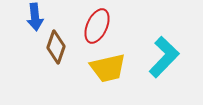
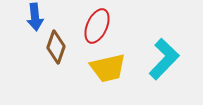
cyan L-shape: moved 2 px down
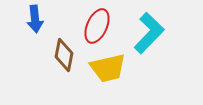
blue arrow: moved 2 px down
brown diamond: moved 8 px right, 8 px down; rotated 8 degrees counterclockwise
cyan L-shape: moved 15 px left, 26 px up
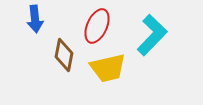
cyan L-shape: moved 3 px right, 2 px down
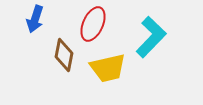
blue arrow: rotated 24 degrees clockwise
red ellipse: moved 4 px left, 2 px up
cyan L-shape: moved 1 px left, 2 px down
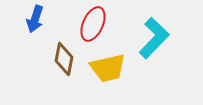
cyan L-shape: moved 3 px right, 1 px down
brown diamond: moved 4 px down
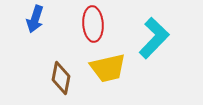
red ellipse: rotated 28 degrees counterclockwise
brown diamond: moved 3 px left, 19 px down
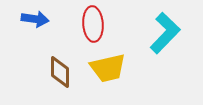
blue arrow: rotated 100 degrees counterclockwise
cyan L-shape: moved 11 px right, 5 px up
brown diamond: moved 1 px left, 6 px up; rotated 12 degrees counterclockwise
